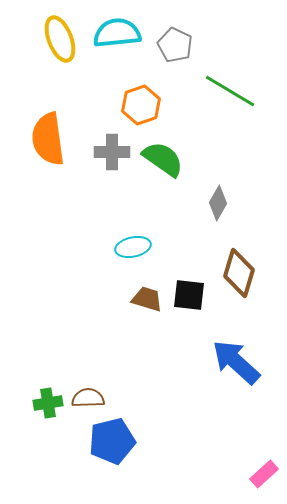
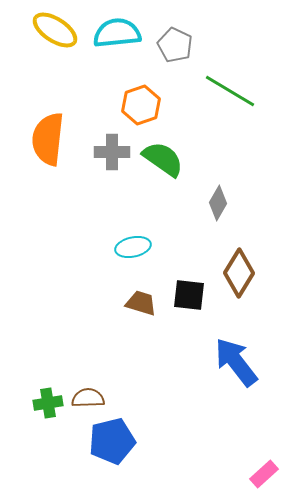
yellow ellipse: moved 5 px left, 9 px up; rotated 36 degrees counterclockwise
orange semicircle: rotated 14 degrees clockwise
brown diamond: rotated 15 degrees clockwise
brown trapezoid: moved 6 px left, 4 px down
blue arrow: rotated 10 degrees clockwise
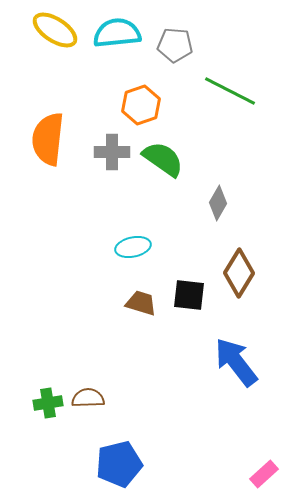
gray pentagon: rotated 20 degrees counterclockwise
green line: rotated 4 degrees counterclockwise
blue pentagon: moved 7 px right, 23 px down
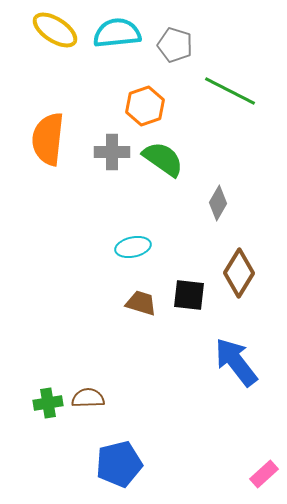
gray pentagon: rotated 12 degrees clockwise
orange hexagon: moved 4 px right, 1 px down
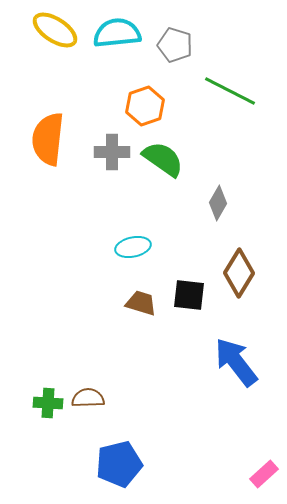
green cross: rotated 12 degrees clockwise
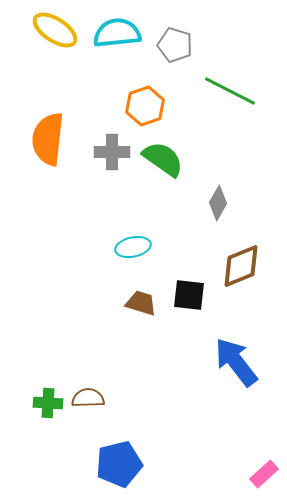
brown diamond: moved 2 px right, 7 px up; rotated 36 degrees clockwise
